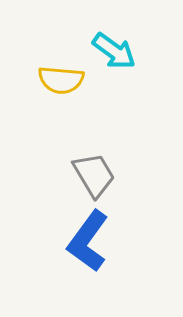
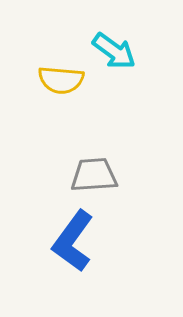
gray trapezoid: rotated 63 degrees counterclockwise
blue L-shape: moved 15 px left
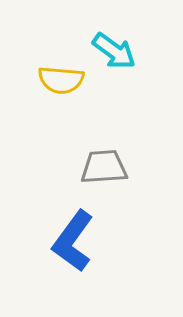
gray trapezoid: moved 10 px right, 8 px up
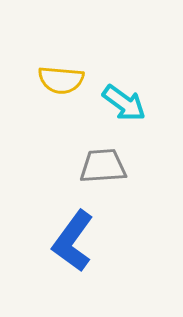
cyan arrow: moved 10 px right, 52 px down
gray trapezoid: moved 1 px left, 1 px up
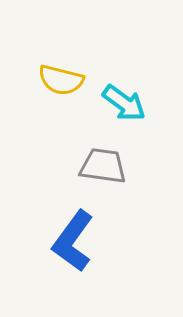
yellow semicircle: rotated 9 degrees clockwise
gray trapezoid: rotated 12 degrees clockwise
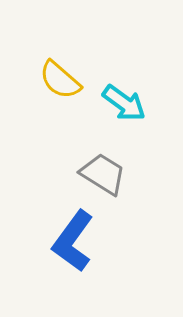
yellow semicircle: moved 1 px left; rotated 27 degrees clockwise
gray trapezoid: moved 8 px down; rotated 24 degrees clockwise
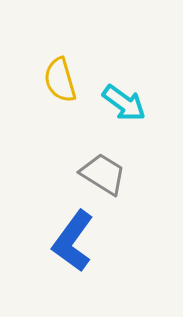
yellow semicircle: rotated 33 degrees clockwise
